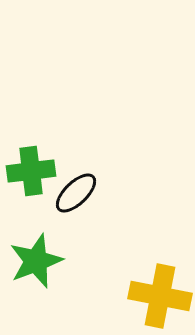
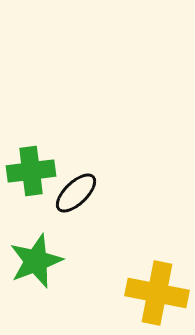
yellow cross: moved 3 px left, 3 px up
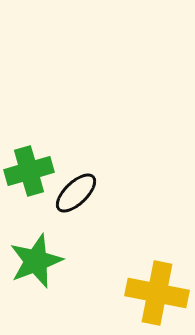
green cross: moved 2 px left; rotated 9 degrees counterclockwise
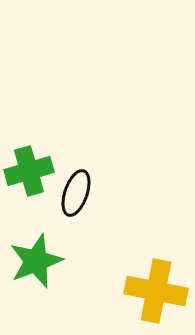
black ellipse: rotated 27 degrees counterclockwise
yellow cross: moved 1 px left, 2 px up
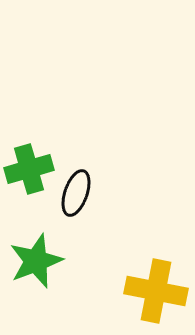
green cross: moved 2 px up
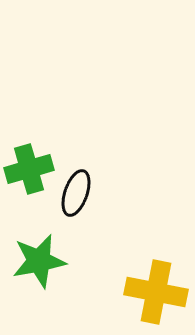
green star: moved 3 px right; rotated 10 degrees clockwise
yellow cross: moved 1 px down
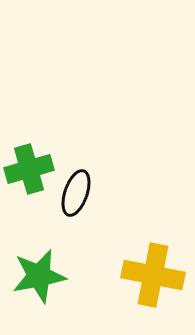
green star: moved 15 px down
yellow cross: moved 3 px left, 17 px up
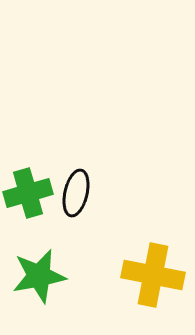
green cross: moved 1 px left, 24 px down
black ellipse: rotated 6 degrees counterclockwise
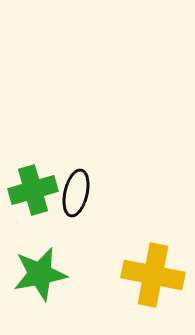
green cross: moved 5 px right, 3 px up
green star: moved 1 px right, 2 px up
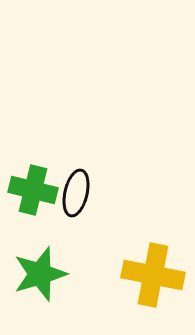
green cross: rotated 30 degrees clockwise
green star: rotated 6 degrees counterclockwise
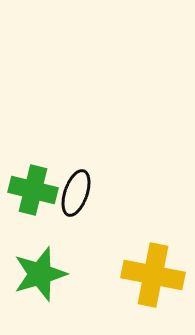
black ellipse: rotated 6 degrees clockwise
